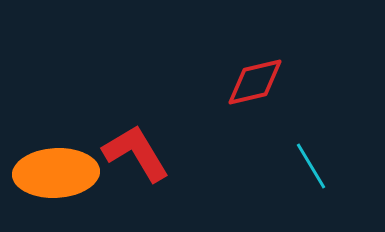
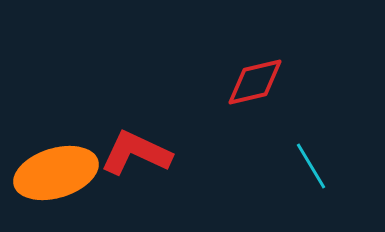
red L-shape: rotated 34 degrees counterclockwise
orange ellipse: rotated 14 degrees counterclockwise
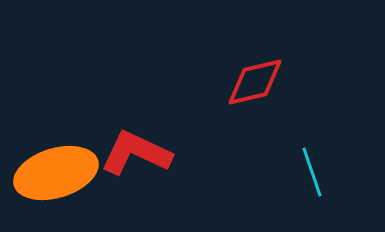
cyan line: moved 1 px right, 6 px down; rotated 12 degrees clockwise
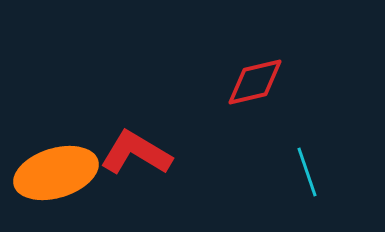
red L-shape: rotated 6 degrees clockwise
cyan line: moved 5 px left
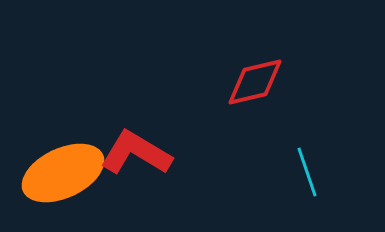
orange ellipse: moved 7 px right; rotated 8 degrees counterclockwise
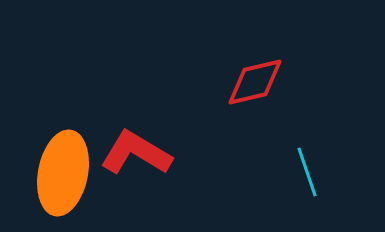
orange ellipse: rotated 54 degrees counterclockwise
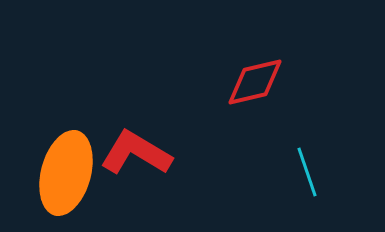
orange ellipse: moved 3 px right; rotated 4 degrees clockwise
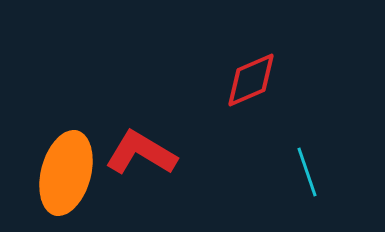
red diamond: moved 4 px left, 2 px up; rotated 10 degrees counterclockwise
red L-shape: moved 5 px right
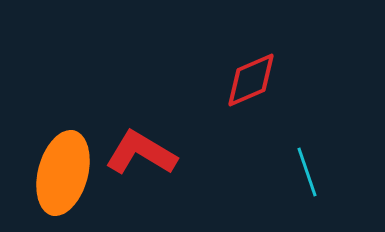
orange ellipse: moved 3 px left
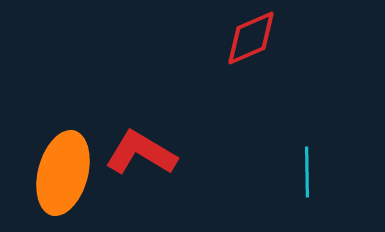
red diamond: moved 42 px up
cyan line: rotated 18 degrees clockwise
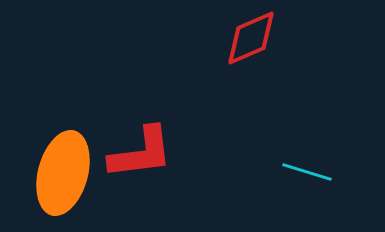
red L-shape: rotated 142 degrees clockwise
cyan line: rotated 72 degrees counterclockwise
